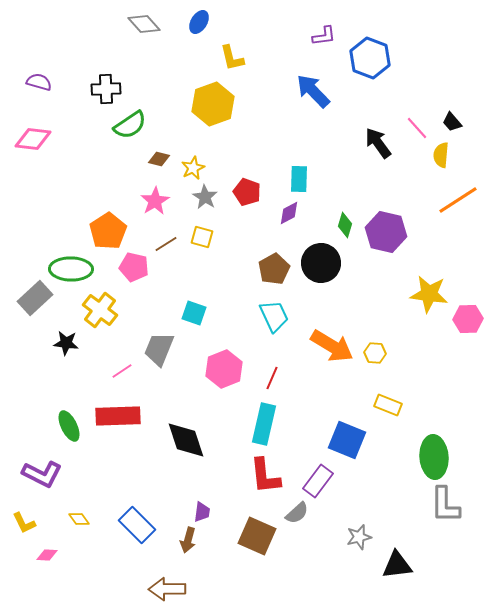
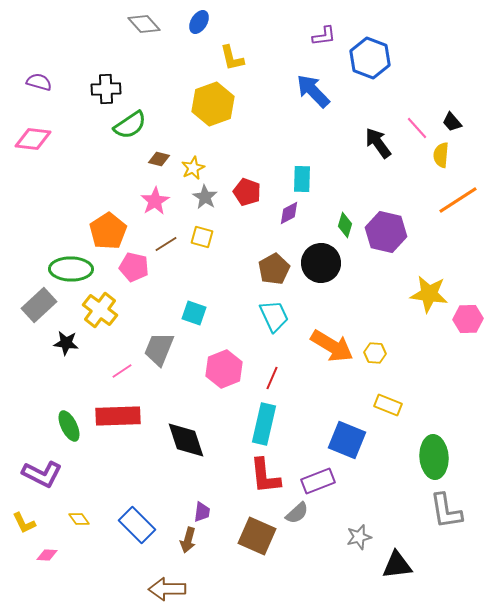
cyan rectangle at (299, 179): moved 3 px right
gray rectangle at (35, 298): moved 4 px right, 7 px down
purple rectangle at (318, 481): rotated 32 degrees clockwise
gray L-shape at (445, 505): moved 1 px right, 6 px down; rotated 9 degrees counterclockwise
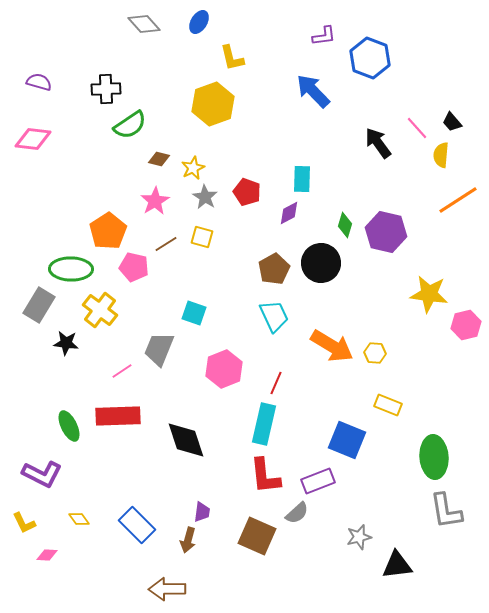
gray rectangle at (39, 305): rotated 16 degrees counterclockwise
pink hexagon at (468, 319): moved 2 px left, 6 px down; rotated 12 degrees counterclockwise
red line at (272, 378): moved 4 px right, 5 px down
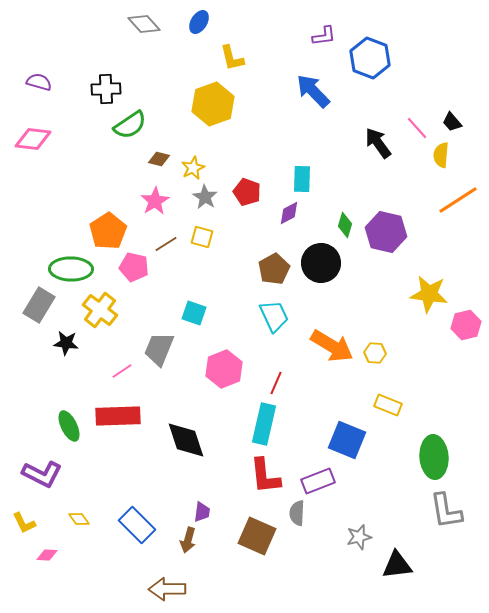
gray semicircle at (297, 513): rotated 135 degrees clockwise
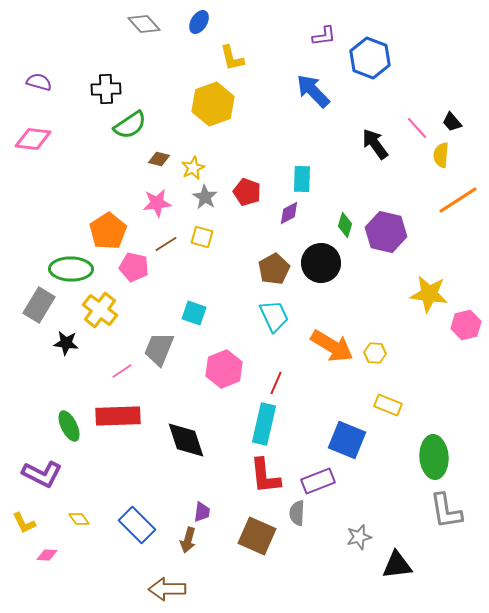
black arrow at (378, 143): moved 3 px left, 1 px down
pink star at (155, 201): moved 2 px right, 2 px down; rotated 24 degrees clockwise
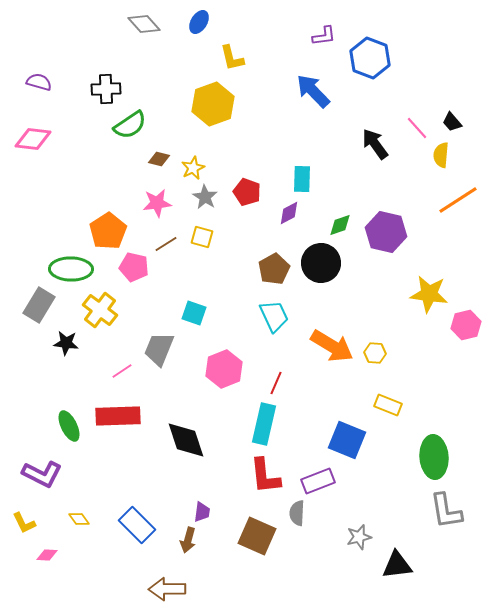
green diamond at (345, 225): moved 5 px left; rotated 55 degrees clockwise
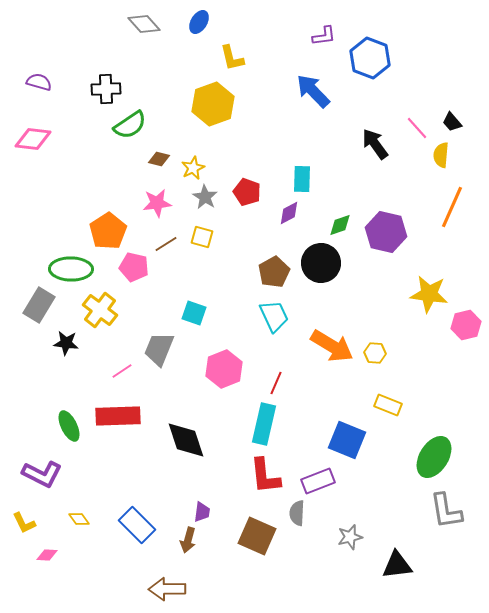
orange line at (458, 200): moved 6 px left, 7 px down; rotated 33 degrees counterclockwise
brown pentagon at (274, 269): moved 3 px down
green ellipse at (434, 457): rotated 36 degrees clockwise
gray star at (359, 537): moved 9 px left
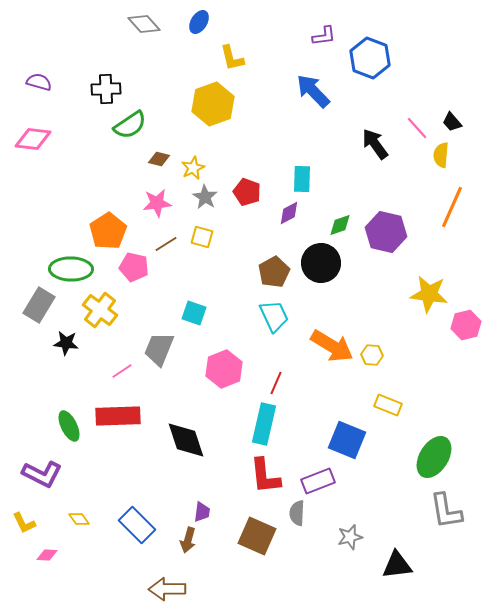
yellow hexagon at (375, 353): moved 3 px left, 2 px down
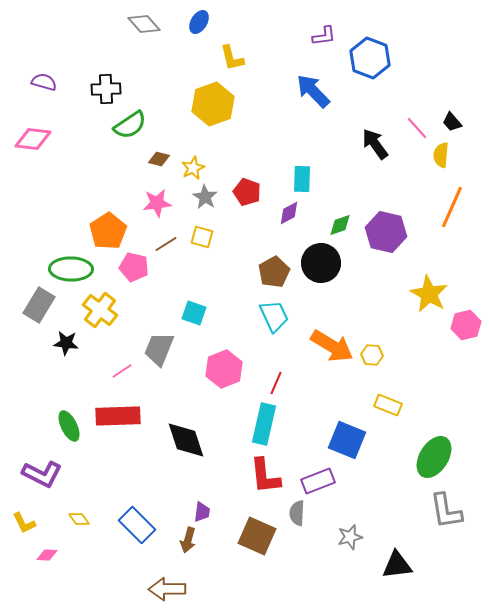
purple semicircle at (39, 82): moved 5 px right
yellow star at (429, 294): rotated 21 degrees clockwise
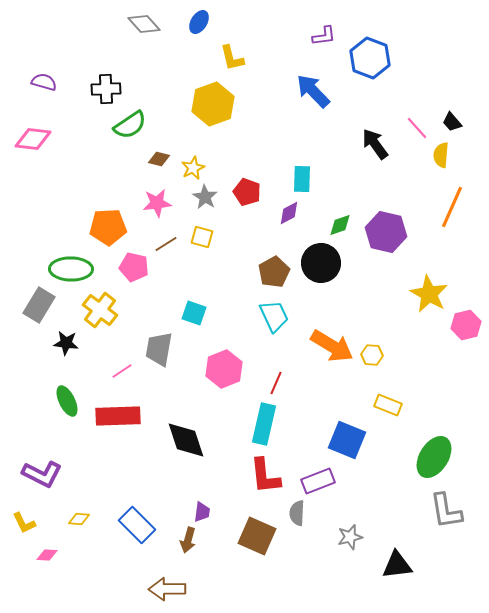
orange pentagon at (108, 231): moved 4 px up; rotated 30 degrees clockwise
gray trapezoid at (159, 349): rotated 12 degrees counterclockwise
green ellipse at (69, 426): moved 2 px left, 25 px up
yellow diamond at (79, 519): rotated 50 degrees counterclockwise
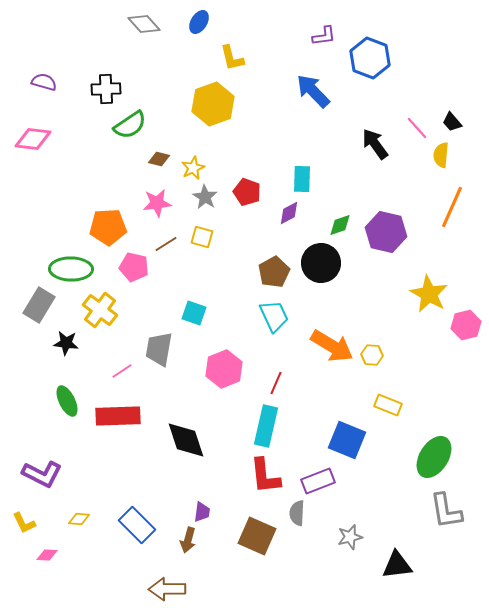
cyan rectangle at (264, 424): moved 2 px right, 2 px down
